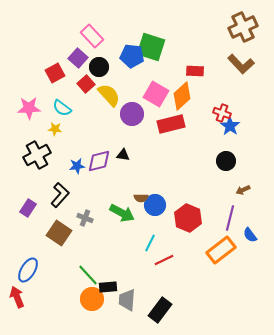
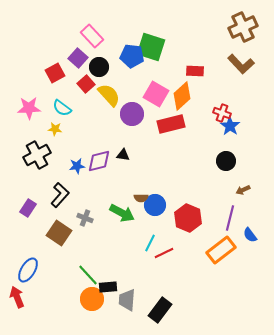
red line at (164, 260): moved 7 px up
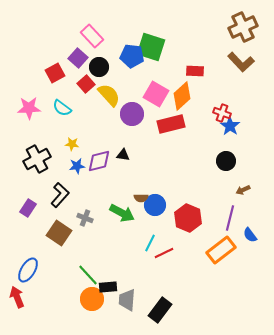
brown L-shape at (241, 64): moved 2 px up
yellow star at (55, 129): moved 17 px right, 15 px down
black cross at (37, 155): moved 4 px down
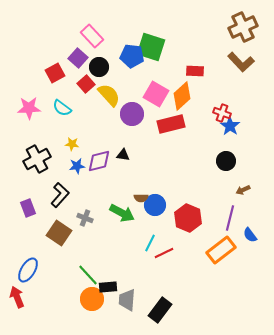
purple rectangle at (28, 208): rotated 54 degrees counterclockwise
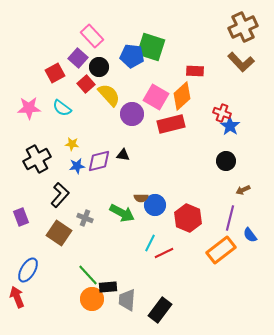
pink square at (156, 94): moved 3 px down
purple rectangle at (28, 208): moved 7 px left, 9 px down
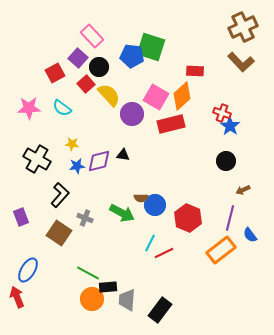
black cross at (37, 159): rotated 32 degrees counterclockwise
green line at (88, 275): moved 2 px up; rotated 20 degrees counterclockwise
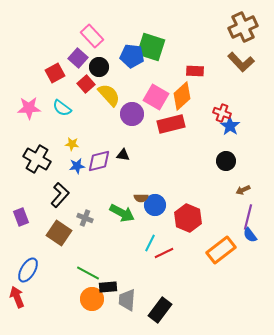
purple line at (230, 218): moved 18 px right, 1 px up
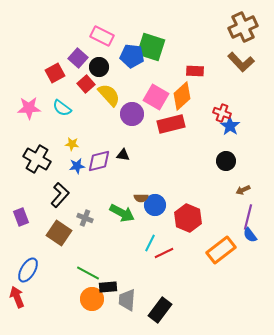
pink rectangle at (92, 36): moved 10 px right; rotated 20 degrees counterclockwise
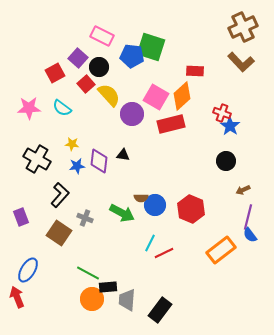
purple diamond at (99, 161): rotated 70 degrees counterclockwise
red hexagon at (188, 218): moved 3 px right, 9 px up
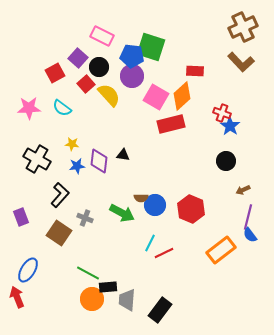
purple circle at (132, 114): moved 38 px up
